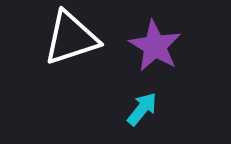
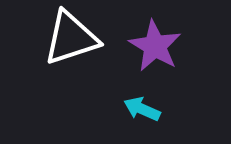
cyan arrow: rotated 105 degrees counterclockwise
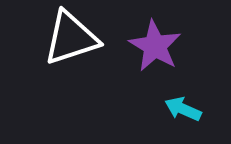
cyan arrow: moved 41 px right
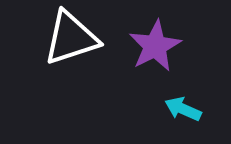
purple star: rotated 14 degrees clockwise
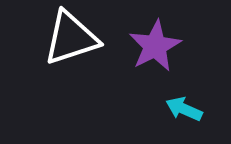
cyan arrow: moved 1 px right
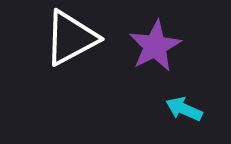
white triangle: rotated 10 degrees counterclockwise
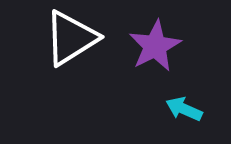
white triangle: rotated 4 degrees counterclockwise
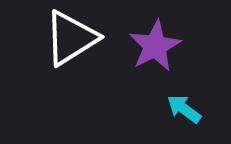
cyan arrow: rotated 12 degrees clockwise
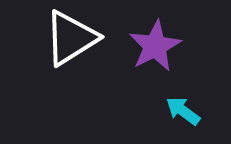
cyan arrow: moved 1 px left, 2 px down
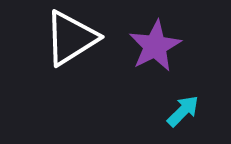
cyan arrow: rotated 99 degrees clockwise
